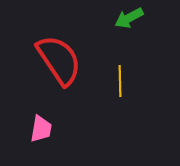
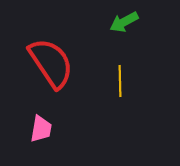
green arrow: moved 5 px left, 4 px down
red semicircle: moved 8 px left, 3 px down
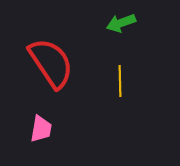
green arrow: moved 3 px left, 1 px down; rotated 8 degrees clockwise
